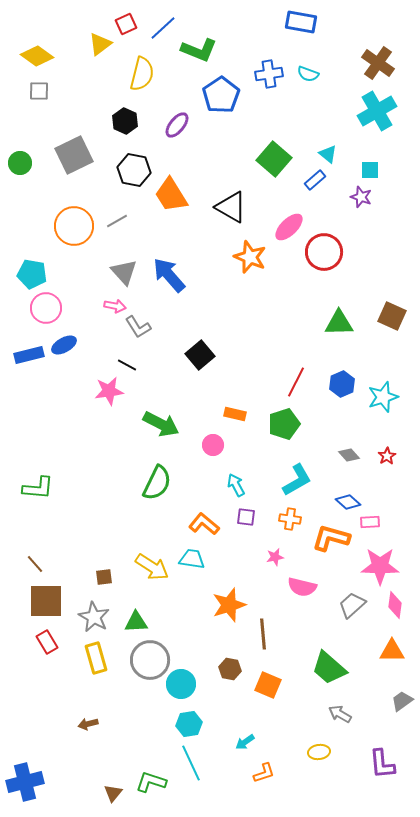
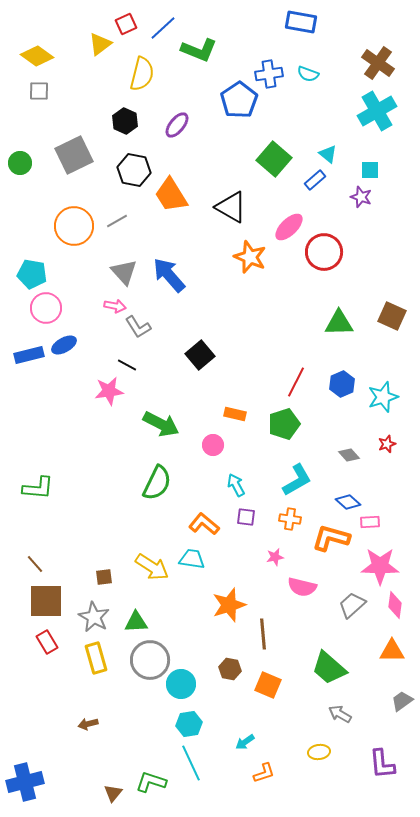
blue pentagon at (221, 95): moved 18 px right, 5 px down
red star at (387, 456): moved 12 px up; rotated 12 degrees clockwise
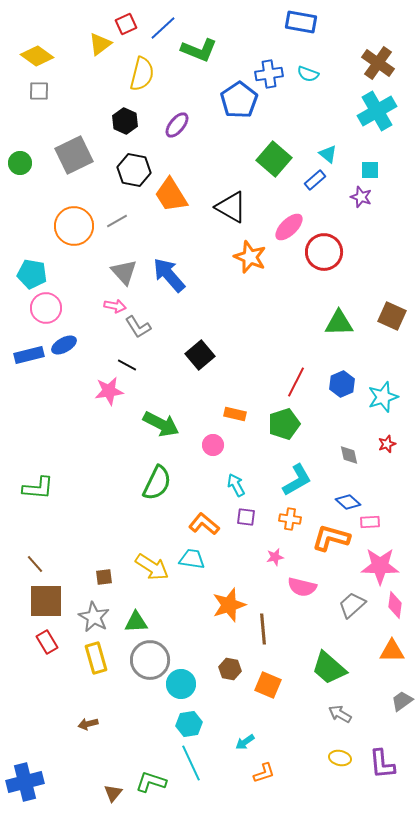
gray diamond at (349, 455): rotated 30 degrees clockwise
brown line at (263, 634): moved 5 px up
yellow ellipse at (319, 752): moved 21 px right, 6 px down; rotated 20 degrees clockwise
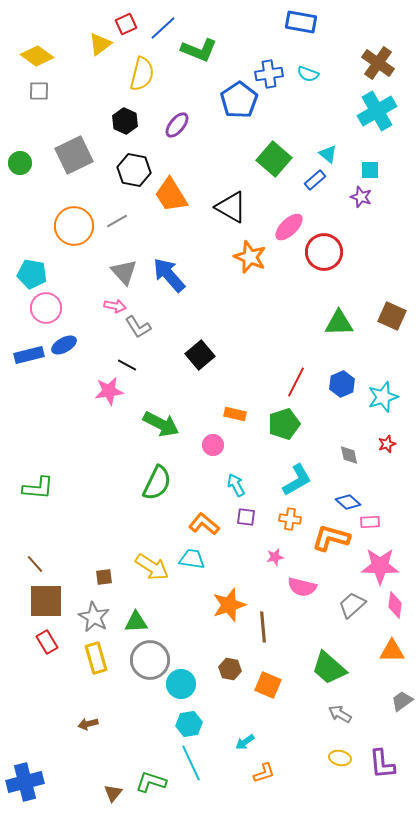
brown line at (263, 629): moved 2 px up
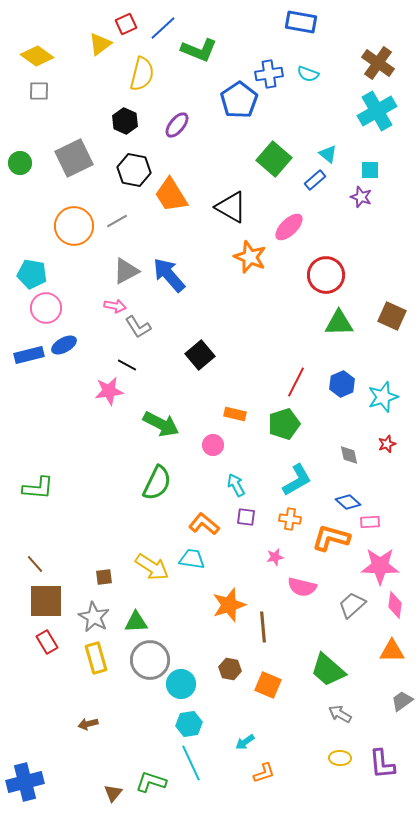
gray square at (74, 155): moved 3 px down
red circle at (324, 252): moved 2 px right, 23 px down
gray triangle at (124, 272): moved 2 px right, 1 px up; rotated 44 degrees clockwise
green trapezoid at (329, 668): moved 1 px left, 2 px down
yellow ellipse at (340, 758): rotated 10 degrees counterclockwise
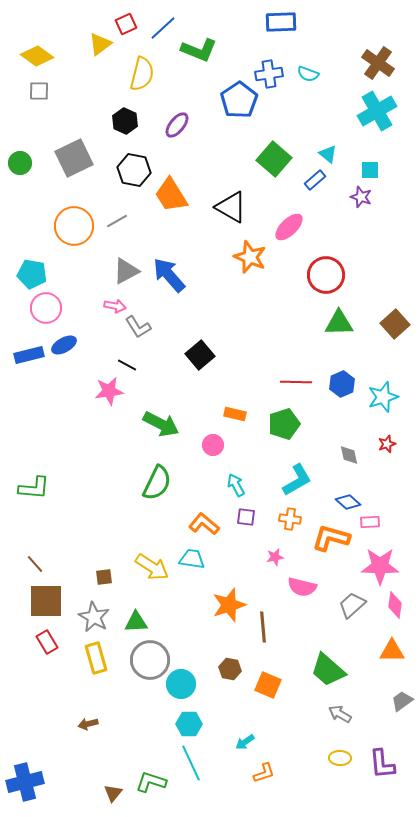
blue rectangle at (301, 22): moved 20 px left; rotated 12 degrees counterclockwise
brown square at (392, 316): moved 3 px right, 8 px down; rotated 24 degrees clockwise
red line at (296, 382): rotated 64 degrees clockwise
green L-shape at (38, 488): moved 4 px left
cyan hexagon at (189, 724): rotated 10 degrees clockwise
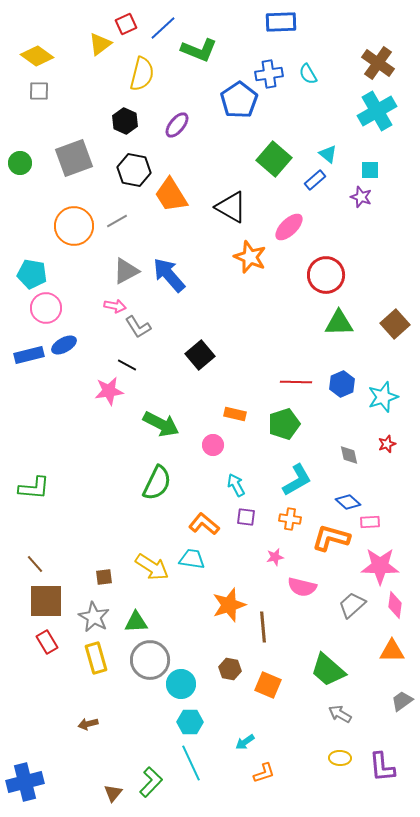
cyan semicircle at (308, 74): rotated 40 degrees clockwise
gray square at (74, 158): rotated 6 degrees clockwise
cyan hexagon at (189, 724): moved 1 px right, 2 px up
purple L-shape at (382, 764): moved 3 px down
green L-shape at (151, 782): rotated 116 degrees clockwise
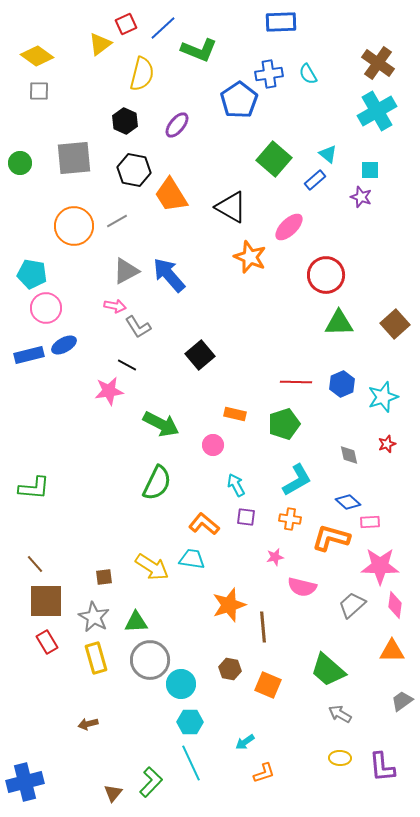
gray square at (74, 158): rotated 15 degrees clockwise
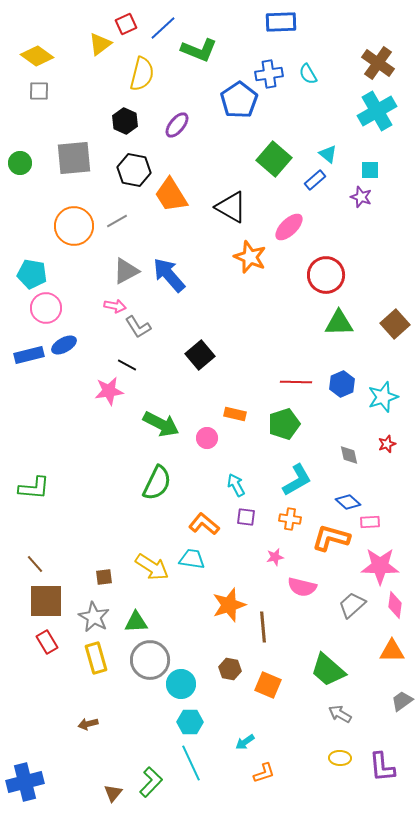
pink circle at (213, 445): moved 6 px left, 7 px up
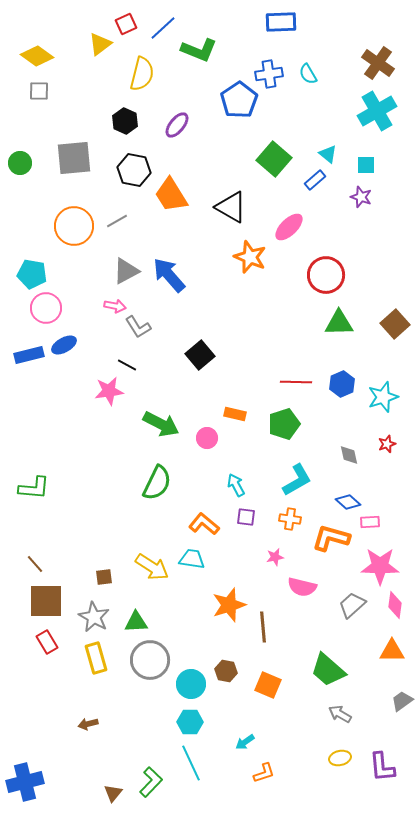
cyan square at (370, 170): moved 4 px left, 5 px up
brown hexagon at (230, 669): moved 4 px left, 2 px down
cyan circle at (181, 684): moved 10 px right
yellow ellipse at (340, 758): rotated 15 degrees counterclockwise
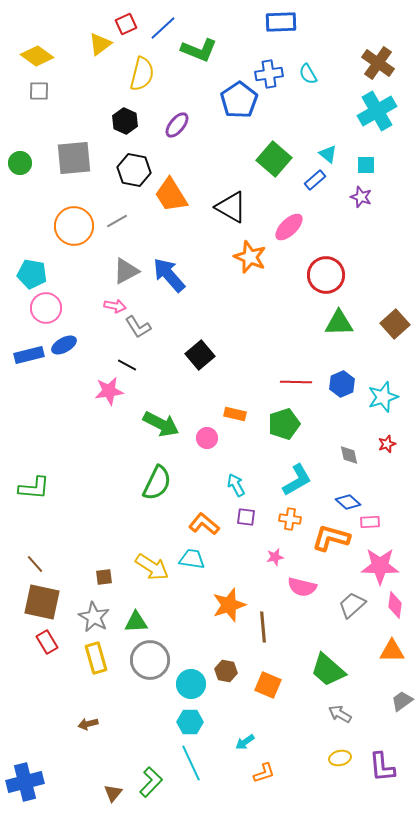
brown square at (46, 601): moved 4 px left, 1 px down; rotated 12 degrees clockwise
